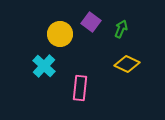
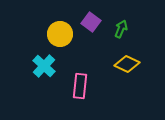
pink rectangle: moved 2 px up
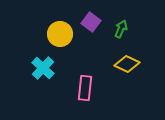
cyan cross: moved 1 px left, 2 px down
pink rectangle: moved 5 px right, 2 px down
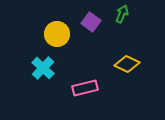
green arrow: moved 1 px right, 15 px up
yellow circle: moved 3 px left
pink rectangle: rotated 70 degrees clockwise
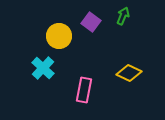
green arrow: moved 1 px right, 2 px down
yellow circle: moved 2 px right, 2 px down
yellow diamond: moved 2 px right, 9 px down
pink rectangle: moved 1 px left, 2 px down; rotated 65 degrees counterclockwise
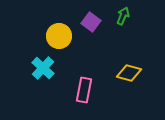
yellow diamond: rotated 10 degrees counterclockwise
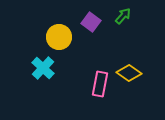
green arrow: rotated 18 degrees clockwise
yellow circle: moved 1 px down
yellow diamond: rotated 20 degrees clockwise
pink rectangle: moved 16 px right, 6 px up
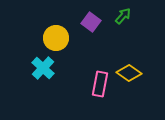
yellow circle: moved 3 px left, 1 px down
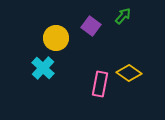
purple square: moved 4 px down
